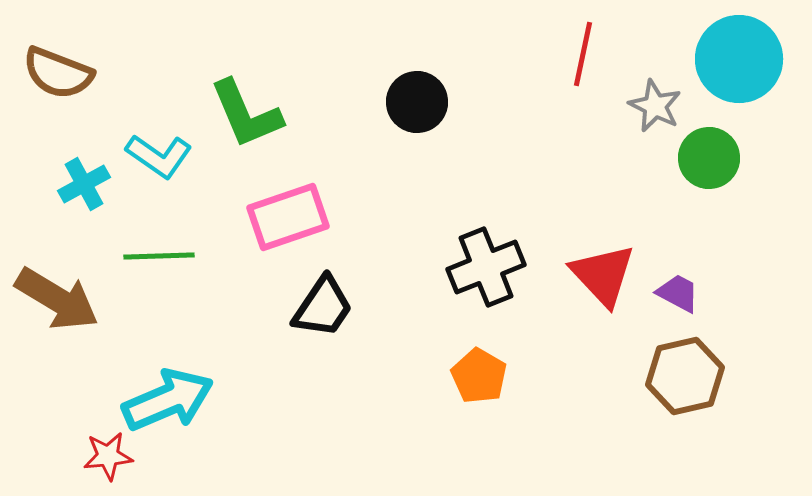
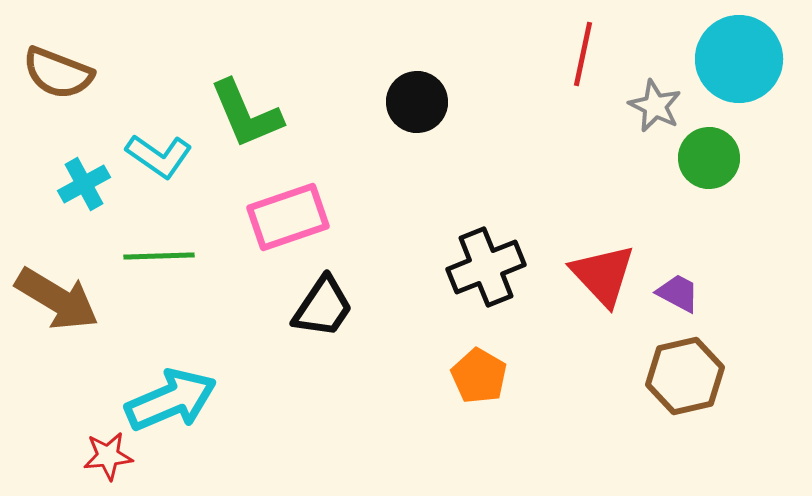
cyan arrow: moved 3 px right
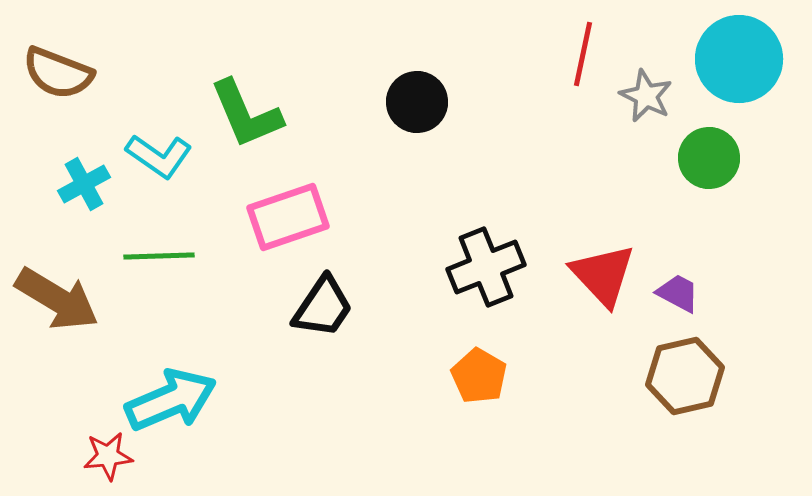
gray star: moved 9 px left, 10 px up
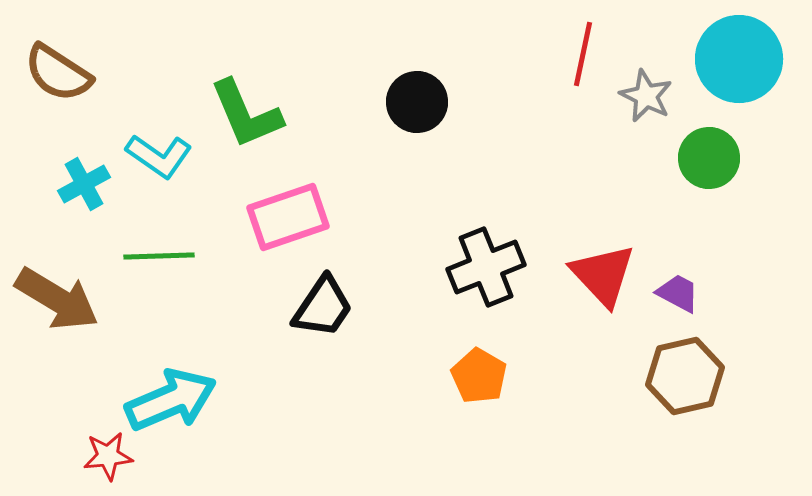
brown semicircle: rotated 12 degrees clockwise
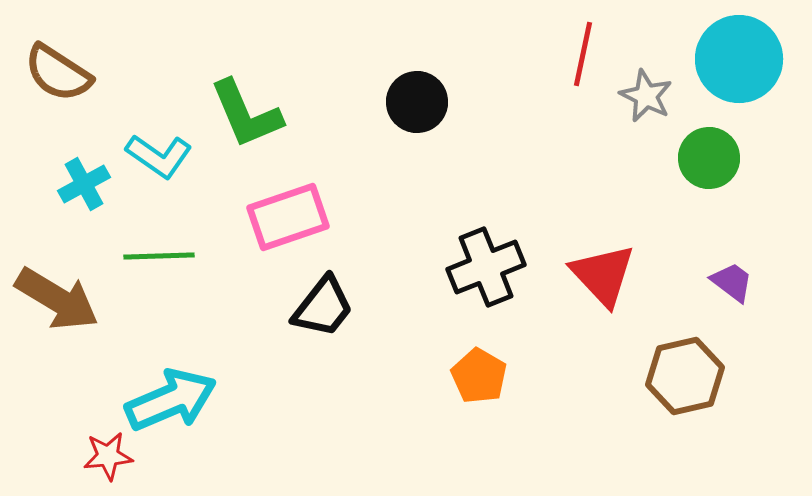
purple trapezoid: moved 54 px right, 11 px up; rotated 9 degrees clockwise
black trapezoid: rotated 4 degrees clockwise
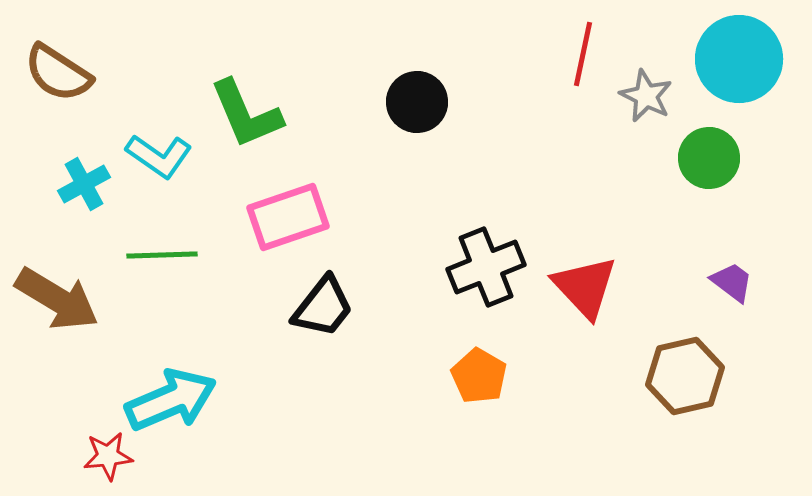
green line: moved 3 px right, 1 px up
red triangle: moved 18 px left, 12 px down
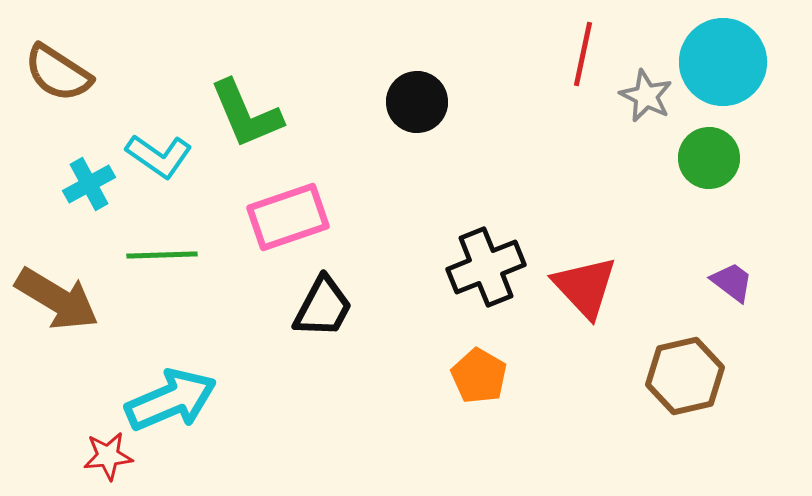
cyan circle: moved 16 px left, 3 px down
cyan cross: moved 5 px right
black trapezoid: rotated 10 degrees counterclockwise
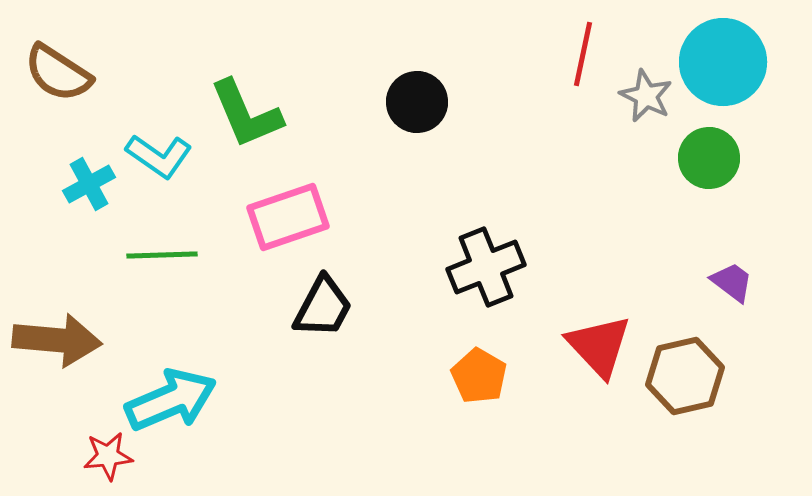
red triangle: moved 14 px right, 59 px down
brown arrow: moved 41 px down; rotated 26 degrees counterclockwise
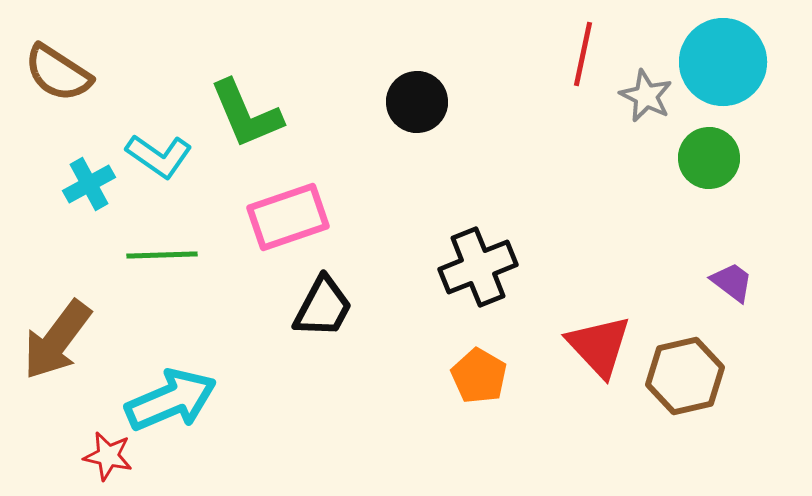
black cross: moved 8 px left
brown arrow: rotated 122 degrees clockwise
red star: rotated 18 degrees clockwise
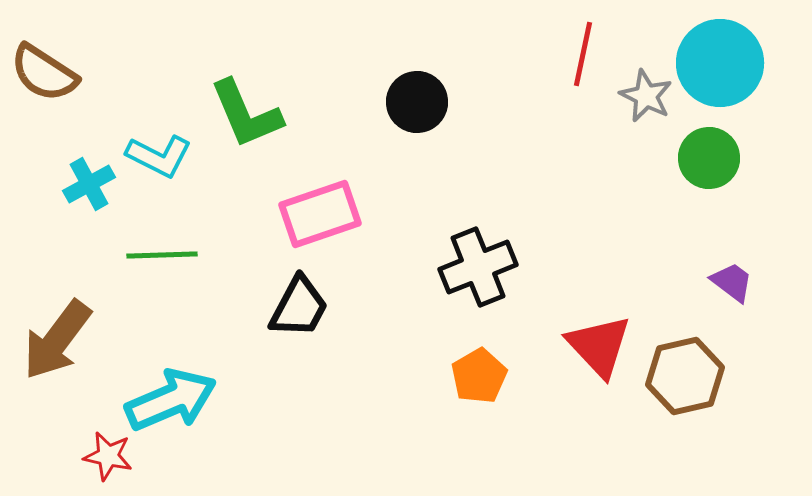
cyan circle: moved 3 px left, 1 px down
brown semicircle: moved 14 px left
cyan L-shape: rotated 8 degrees counterclockwise
pink rectangle: moved 32 px right, 3 px up
black trapezoid: moved 24 px left
orange pentagon: rotated 12 degrees clockwise
